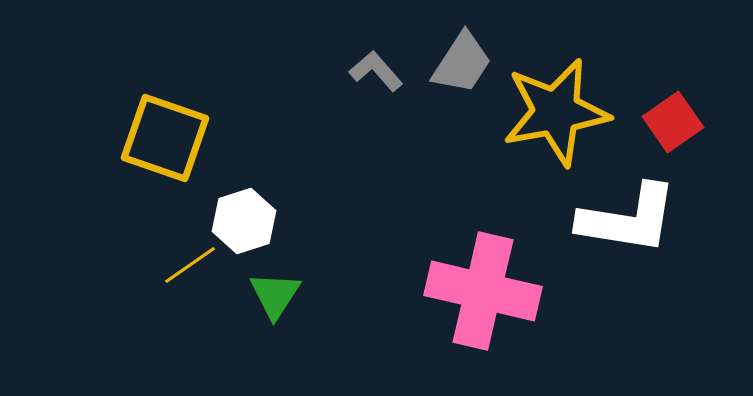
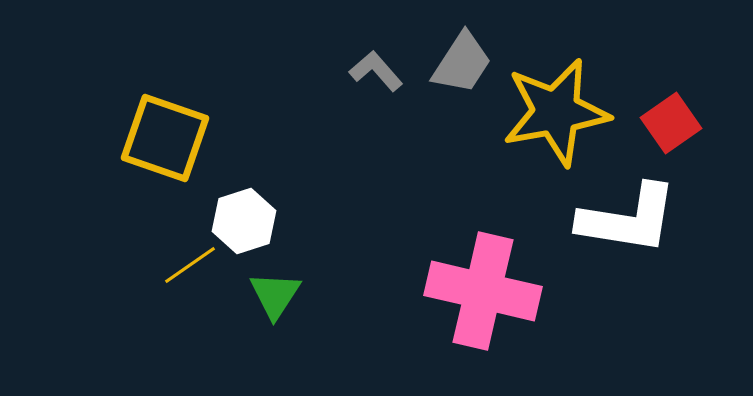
red square: moved 2 px left, 1 px down
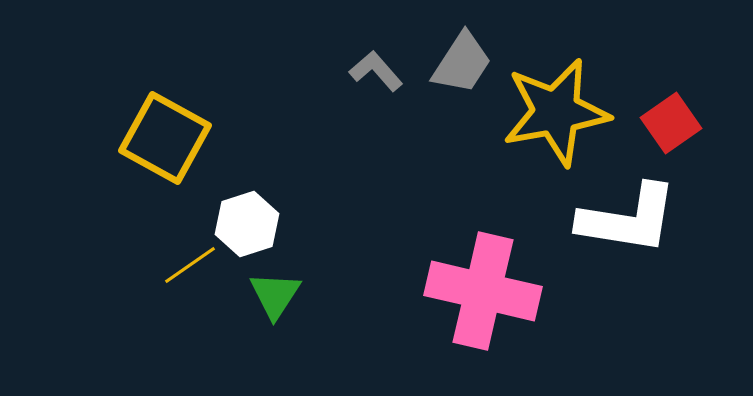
yellow square: rotated 10 degrees clockwise
white hexagon: moved 3 px right, 3 px down
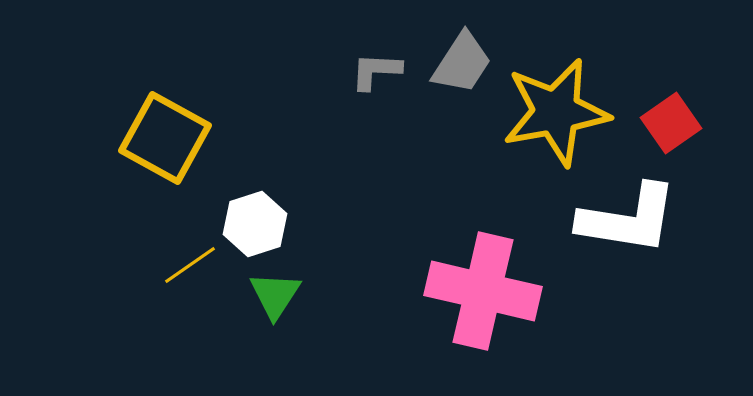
gray L-shape: rotated 46 degrees counterclockwise
white hexagon: moved 8 px right
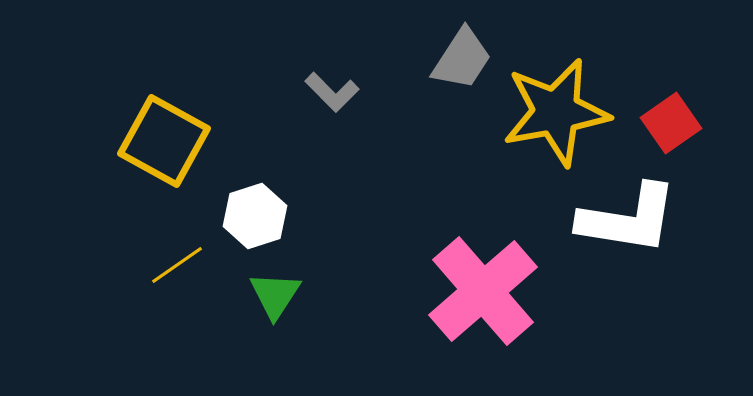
gray trapezoid: moved 4 px up
gray L-shape: moved 44 px left, 21 px down; rotated 138 degrees counterclockwise
yellow square: moved 1 px left, 3 px down
white hexagon: moved 8 px up
yellow line: moved 13 px left
pink cross: rotated 36 degrees clockwise
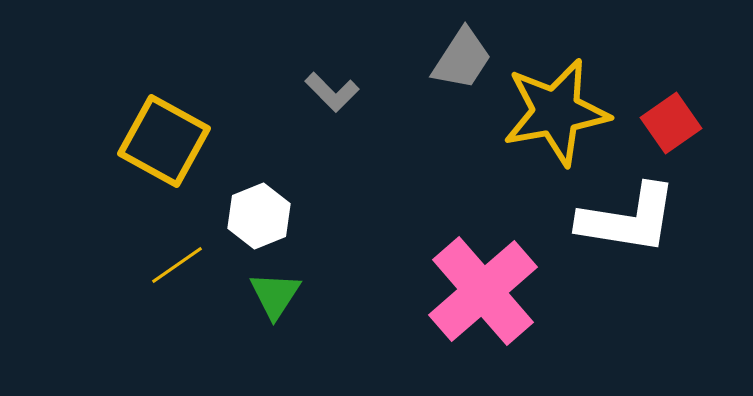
white hexagon: moved 4 px right; rotated 4 degrees counterclockwise
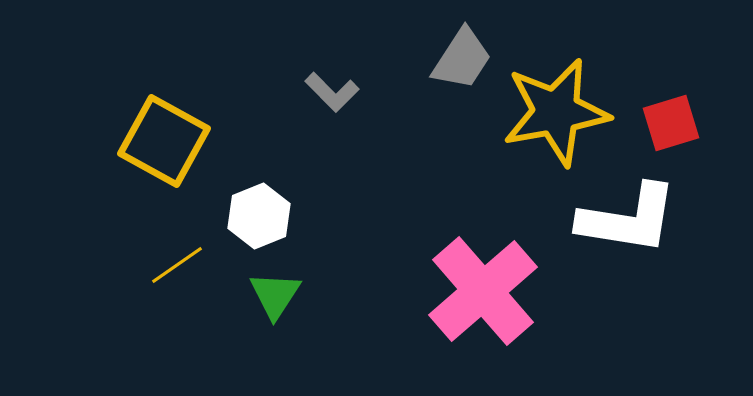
red square: rotated 18 degrees clockwise
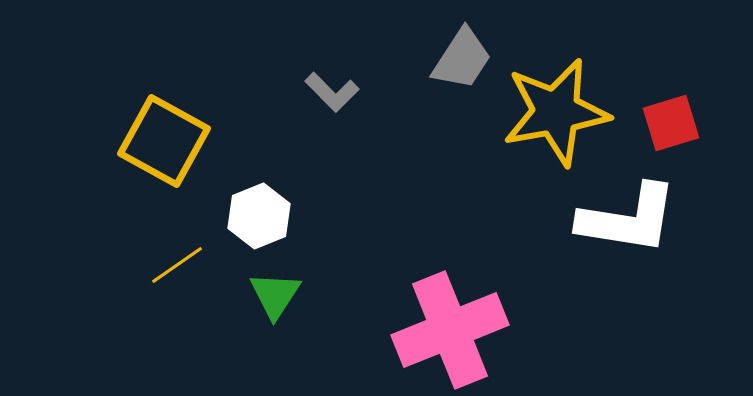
pink cross: moved 33 px left, 39 px down; rotated 19 degrees clockwise
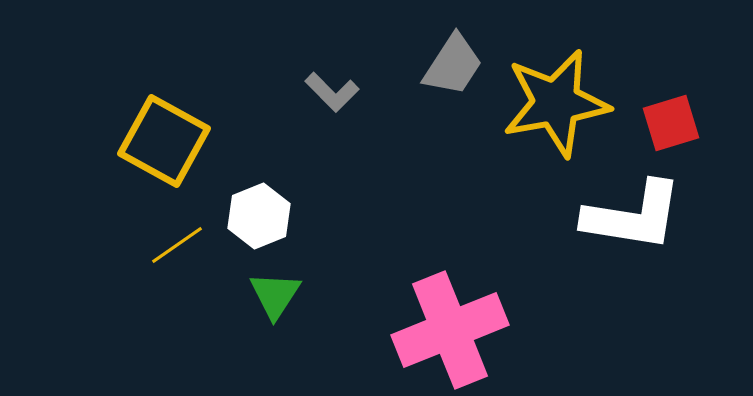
gray trapezoid: moved 9 px left, 6 px down
yellow star: moved 9 px up
white L-shape: moved 5 px right, 3 px up
yellow line: moved 20 px up
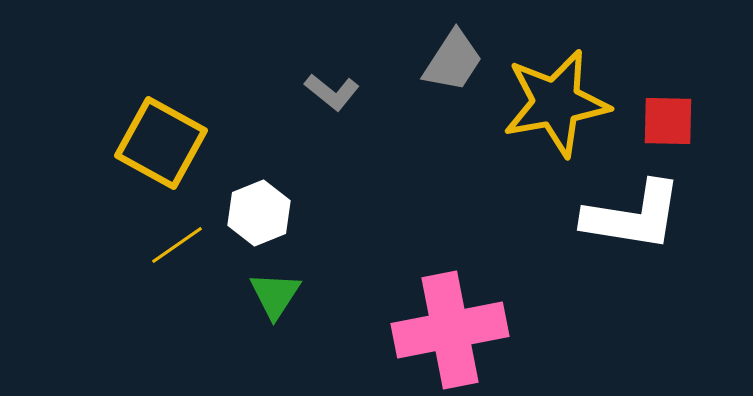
gray trapezoid: moved 4 px up
gray L-shape: rotated 6 degrees counterclockwise
red square: moved 3 px left, 2 px up; rotated 18 degrees clockwise
yellow square: moved 3 px left, 2 px down
white hexagon: moved 3 px up
pink cross: rotated 11 degrees clockwise
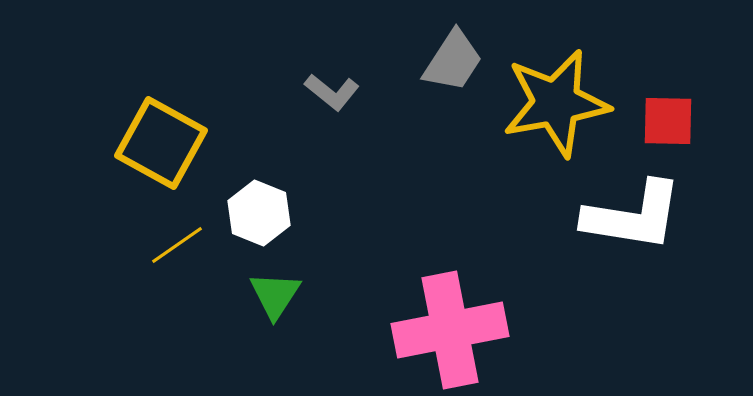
white hexagon: rotated 16 degrees counterclockwise
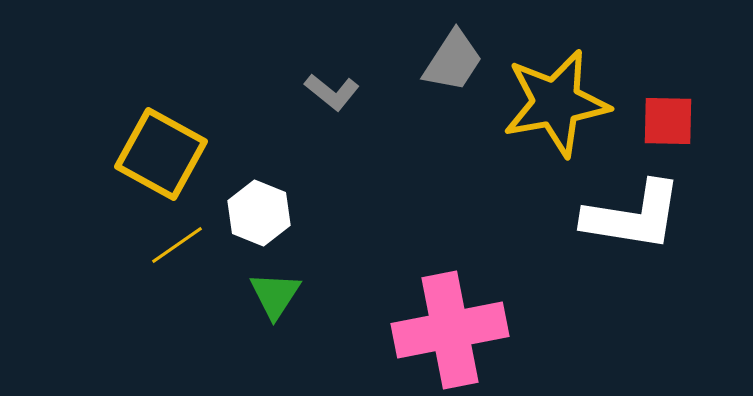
yellow square: moved 11 px down
